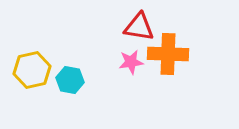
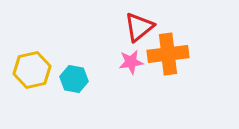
red triangle: rotated 48 degrees counterclockwise
orange cross: rotated 9 degrees counterclockwise
cyan hexagon: moved 4 px right, 1 px up
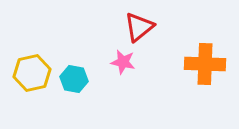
orange cross: moved 37 px right, 10 px down; rotated 9 degrees clockwise
pink star: moved 8 px left; rotated 20 degrees clockwise
yellow hexagon: moved 3 px down
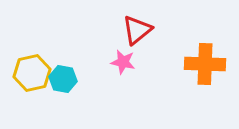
red triangle: moved 2 px left, 3 px down
cyan hexagon: moved 11 px left
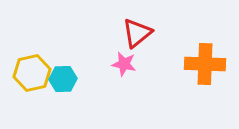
red triangle: moved 3 px down
pink star: moved 1 px right, 2 px down
cyan hexagon: rotated 12 degrees counterclockwise
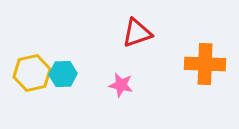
red triangle: rotated 20 degrees clockwise
pink star: moved 3 px left, 21 px down
cyan hexagon: moved 5 px up
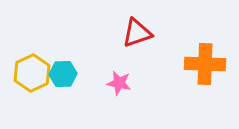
yellow hexagon: rotated 12 degrees counterclockwise
pink star: moved 2 px left, 2 px up
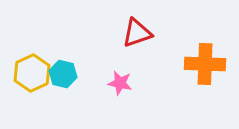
cyan hexagon: rotated 16 degrees clockwise
pink star: moved 1 px right
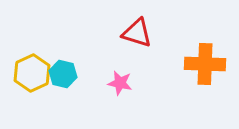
red triangle: rotated 36 degrees clockwise
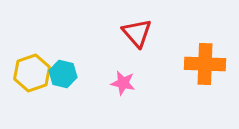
red triangle: rotated 32 degrees clockwise
yellow hexagon: rotated 6 degrees clockwise
pink star: moved 3 px right
